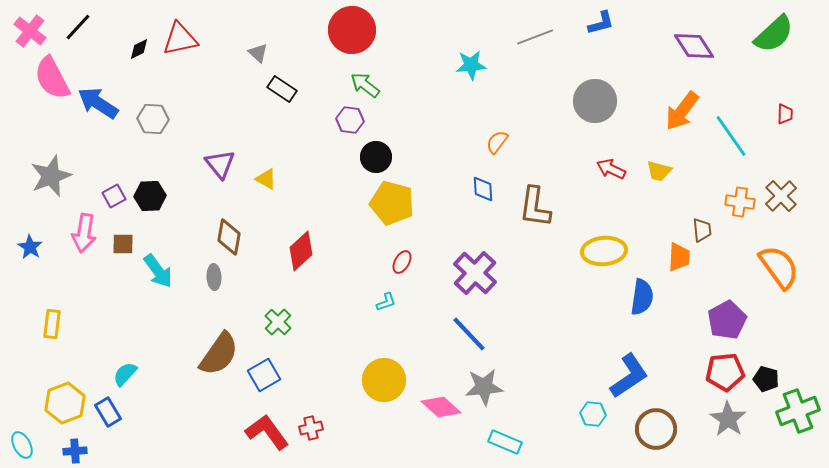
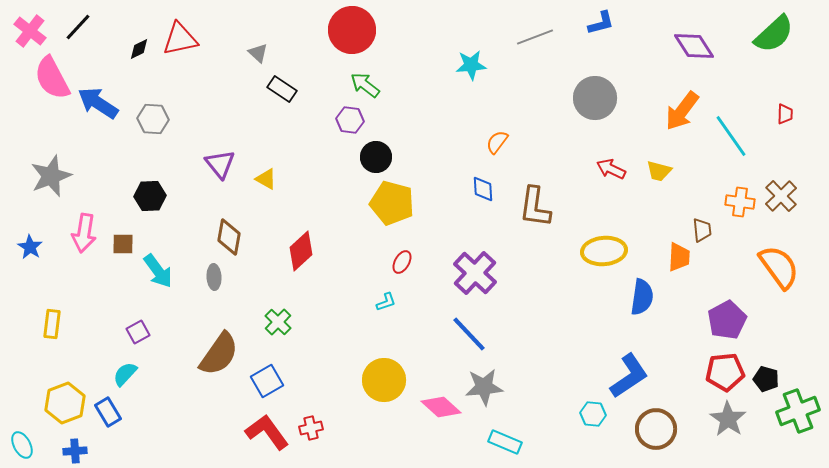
gray circle at (595, 101): moved 3 px up
purple square at (114, 196): moved 24 px right, 136 px down
blue square at (264, 375): moved 3 px right, 6 px down
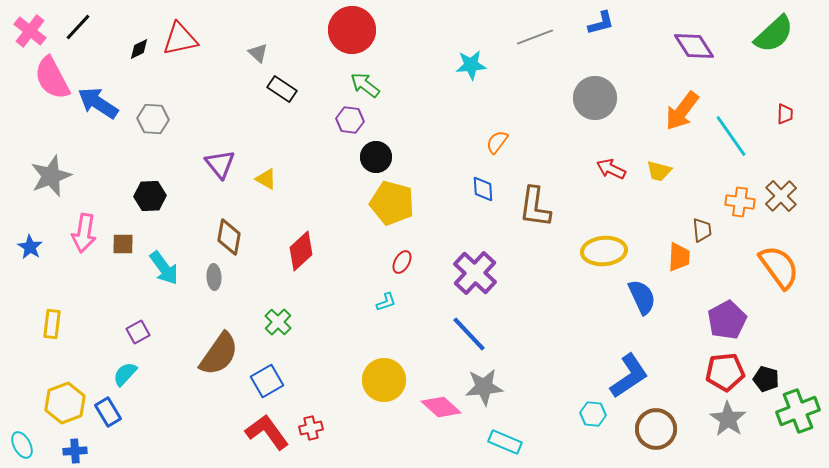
cyan arrow at (158, 271): moved 6 px right, 3 px up
blue semicircle at (642, 297): rotated 33 degrees counterclockwise
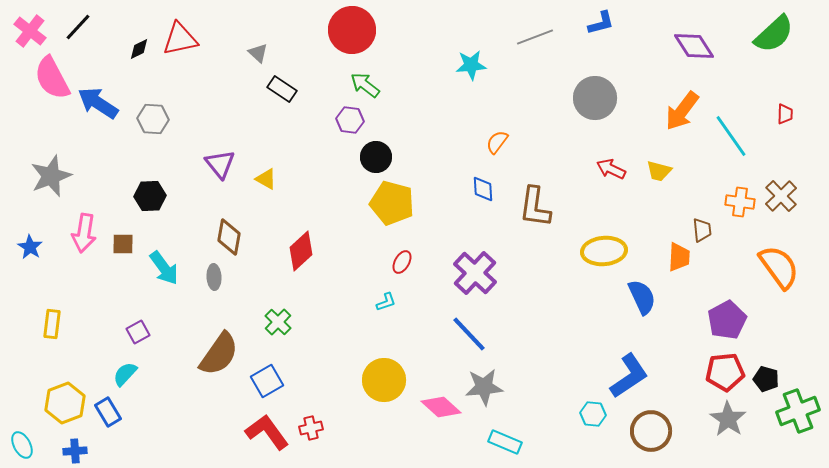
brown circle at (656, 429): moved 5 px left, 2 px down
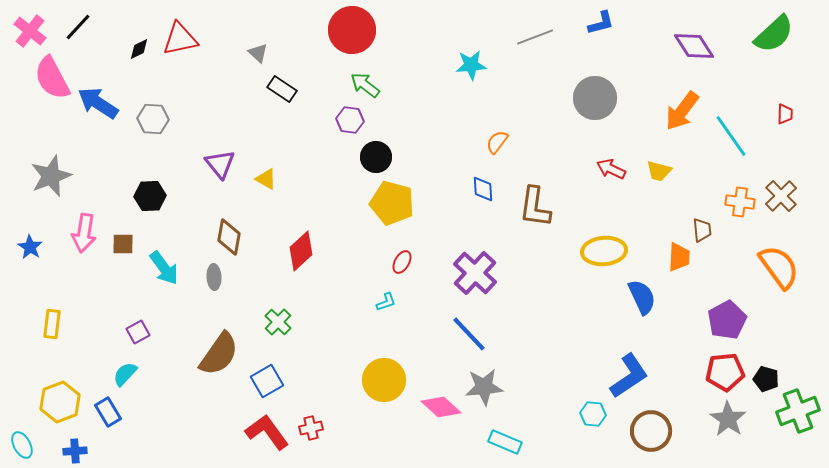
yellow hexagon at (65, 403): moved 5 px left, 1 px up
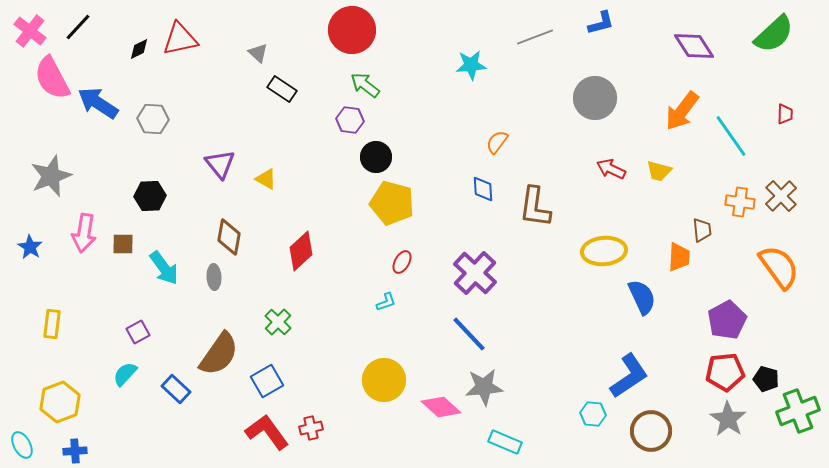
blue rectangle at (108, 412): moved 68 px right, 23 px up; rotated 16 degrees counterclockwise
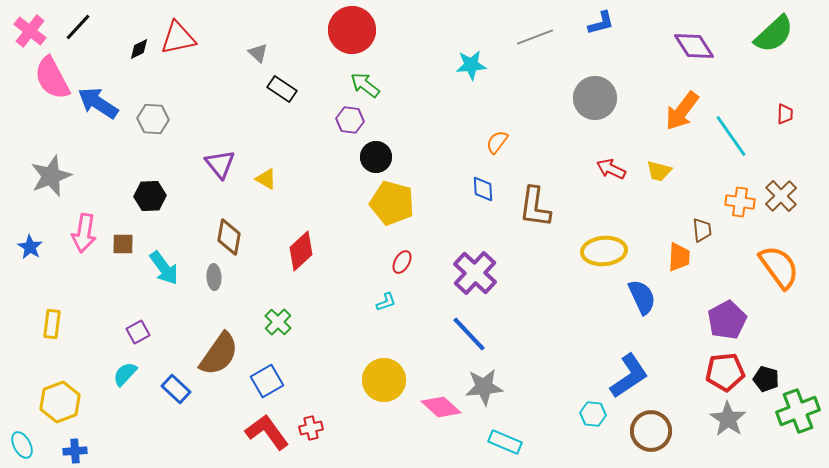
red triangle at (180, 39): moved 2 px left, 1 px up
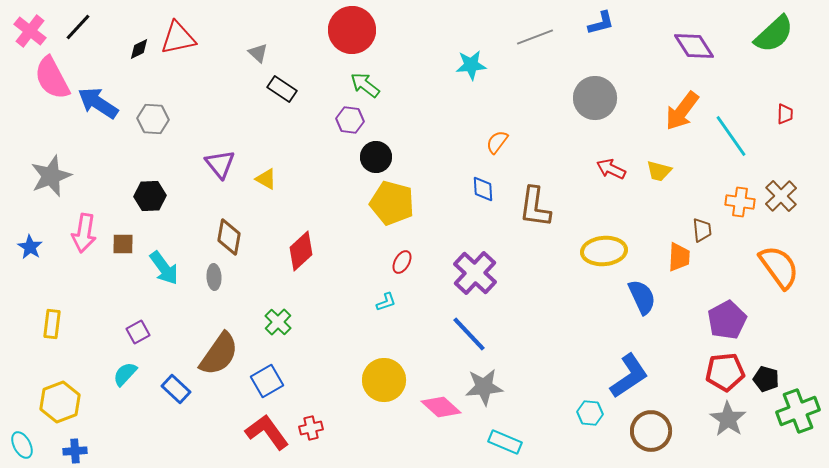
cyan hexagon at (593, 414): moved 3 px left, 1 px up
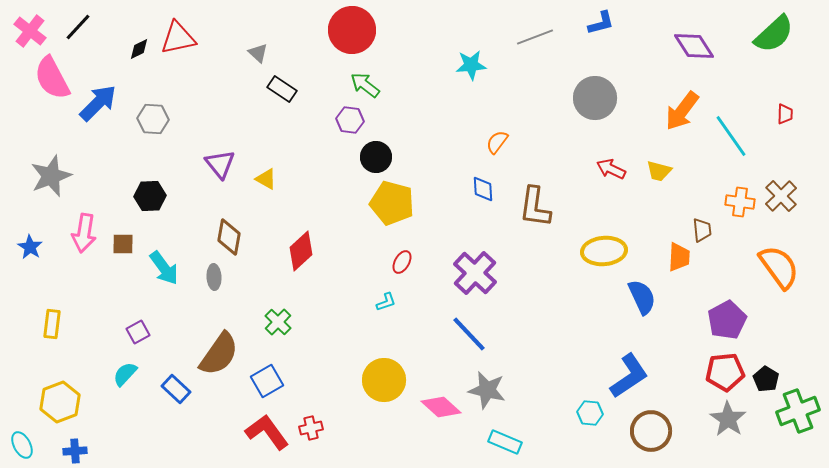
blue arrow at (98, 103): rotated 102 degrees clockwise
black pentagon at (766, 379): rotated 15 degrees clockwise
gray star at (484, 387): moved 3 px right, 3 px down; rotated 18 degrees clockwise
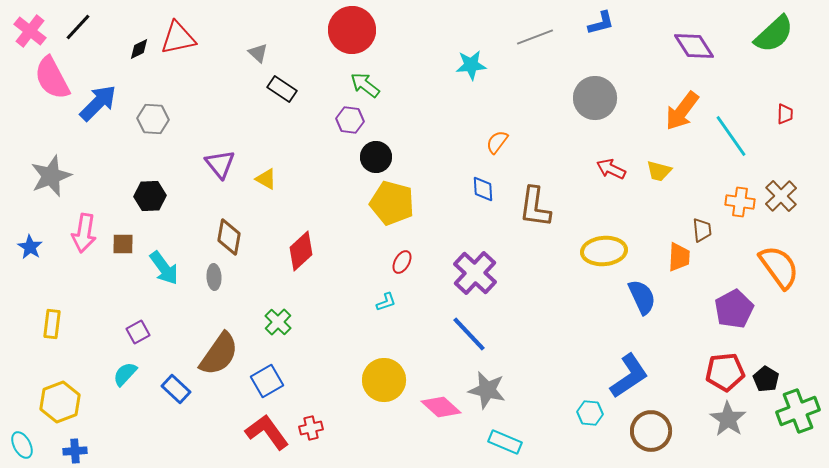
purple pentagon at (727, 320): moved 7 px right, 11 px up
